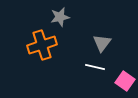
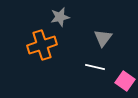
gray triangle: moved 1 px right, 5 px up
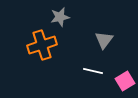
gray triangle: moved 1 px right, 2 px down
white line: moved 2 px left, 4 px down
pink square: rotated 24 degrees clockwise
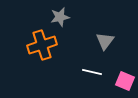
gray triangle: moved 1 px right, 1 px down
white line: moved 1 px left, 1 px down
pink square: rotated 36 degrees counterclockwise
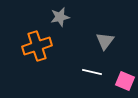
orange cross: moved 5 px left, 1 px down
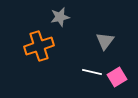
orange cross: moved 2 px right
pink square: moved 8 px left, 4 px up; rotated 36 degrees clockwise
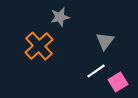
orange cross: rotated 24 degrees counterclockwise
white line: moved 4 px right, 1 px up; rotated 48 degrees counterclockwise
pink square: moved 1 px right, 5 px down
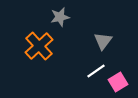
gray triangle: moved 2 px left
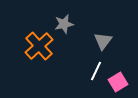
gray star: moved 4 px right, 7 px down
white line: rotated 30 degrees counterclockwise
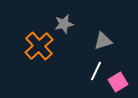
gray triangle: rotated 36 degrees clockwise
